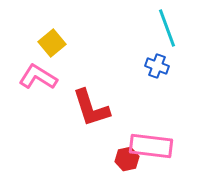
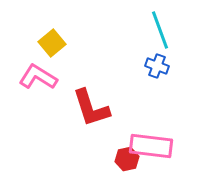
cyan line: moved 7 px left, 2 px down
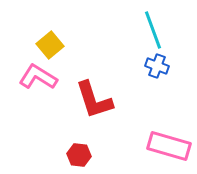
cyan line: moved 7 px left
yellow square: moved 2 px left, 2 px down
red L-shape: moved 3 px right, 8 px up
pink rectangle: moved 18 px right; rotated 9 degrees clockwise
red hexagon: moved 48 px left, 4 px up; rotated 20 degrees clockwise
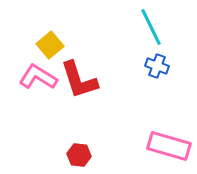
cyan line: moved 2 px left, 3 px up; rotated 6 degrees counterclockwise
red L-shape: moved 15 px left, 20 px up
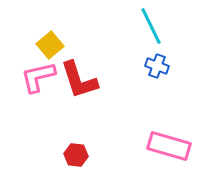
cyan line: moved 1 px up
pink L-shape: rotated 45 degrees counterclockwise
red hexagon: moved 3 px left
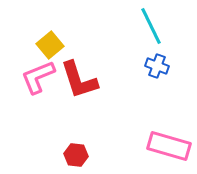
pink L-shape: rotated 9 degrees counterclockwise
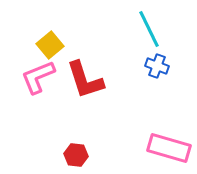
cyan line: moved 2 px left, 3 px down
red L-shape: moved 6 px right
pink rectangle: moved 2 px down
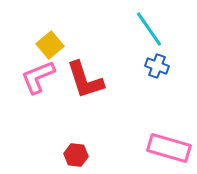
cyan line: rotated 9 degrees counterclockwise
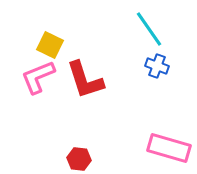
yellow square: rotated 24 degrees counterclockwise
red hexagon: moved 3 px right, 4 px down
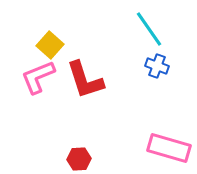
yellow square: rotated 16 degrees clockwise
red hexagon: rotated 10 degrees counterclockwise
